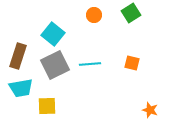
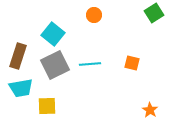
green square: moved 23 px right
orange star: rotated 14 degrees clockwise
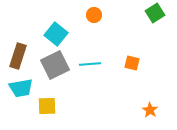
green square: moved 1 px right
cyan square: moved 3 px right
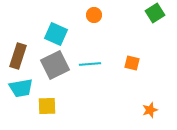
cyan square: rotated 15 degrees counterclockwise
orange star: rotated 21 degrees clockwise
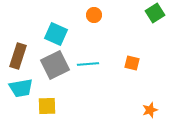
cyan line: moved 2 px left
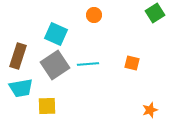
gray square: rotated 8 degrees counterclockwise
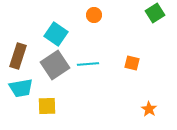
cyan square: rotated 10 degrees clockwise
orange star: moved 1 px left, 1 px up; rotated 21 degrees counterclockwise
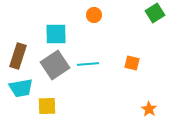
cyan square: rotated 35 degrees counterclockwise
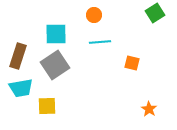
cyan line: moved 12 px right, 22 px up
